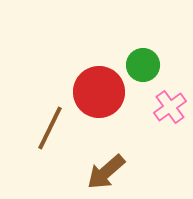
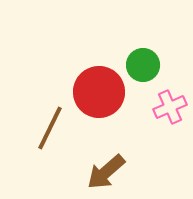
pink cross: rotated 12 degrees clockwise
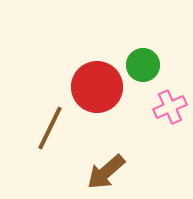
red circle: moved 2 px left, 5 px up
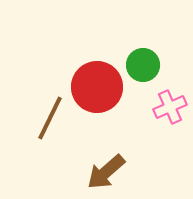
brown line: moved 10 px up
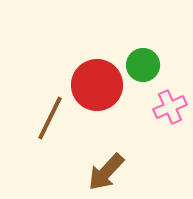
red circle: moved 2 px up
brown arrow: rotated 6 degrees counterclockwise
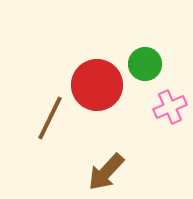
green circle: moved 2 px right, 1 px up
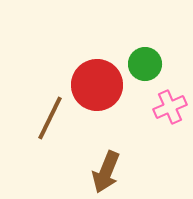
brown arrow: rotated 21 degrees counterclockwise
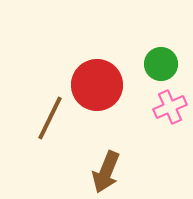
green circle: moved 16 px right
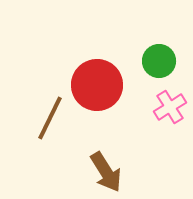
green circle: moved 2 px left, 3 px up
pink cross: rotated 8 degrees counterclockwise
brown arrow: rotated 54 degrees counterclockwise
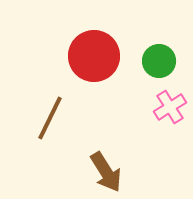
red circle: moved 3 px left, 29 px up
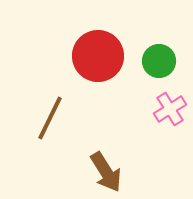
red circle: moved 4 px right
pink cross: moved 2 px down
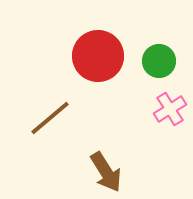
brown line: rotated 24 degrees clockwise
